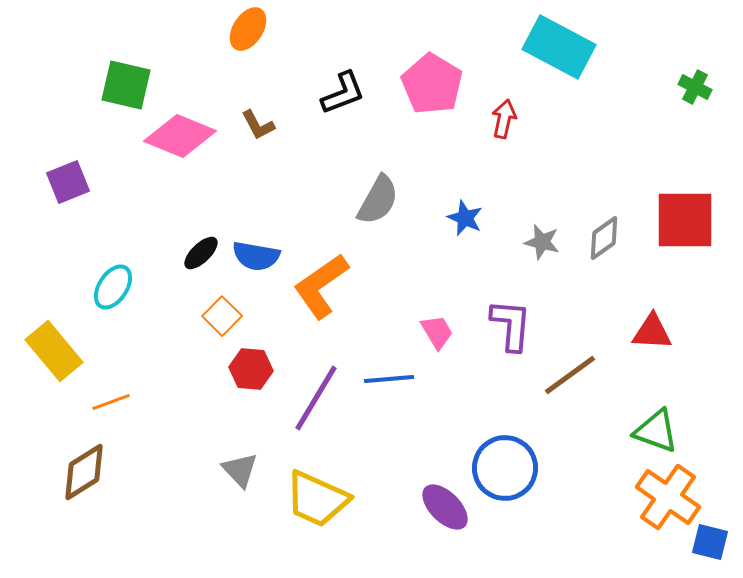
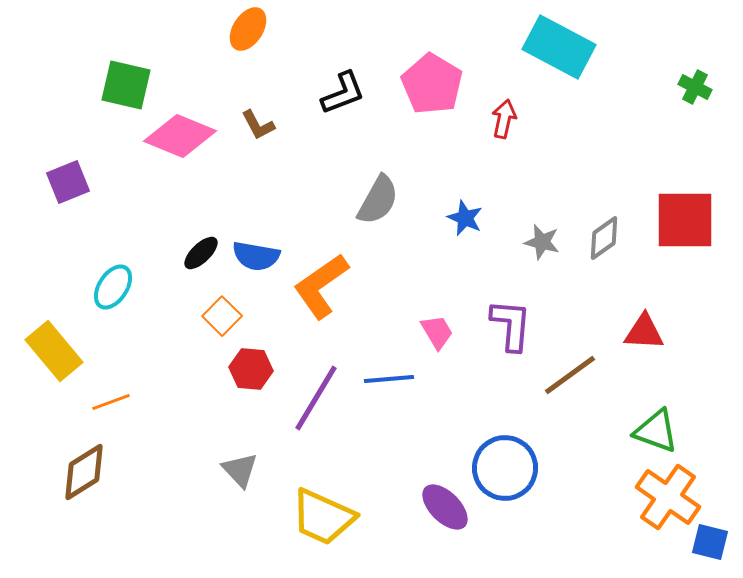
red triangle: moved 8 px left
yellow trapezoid: moved 6 px right, 18 px down
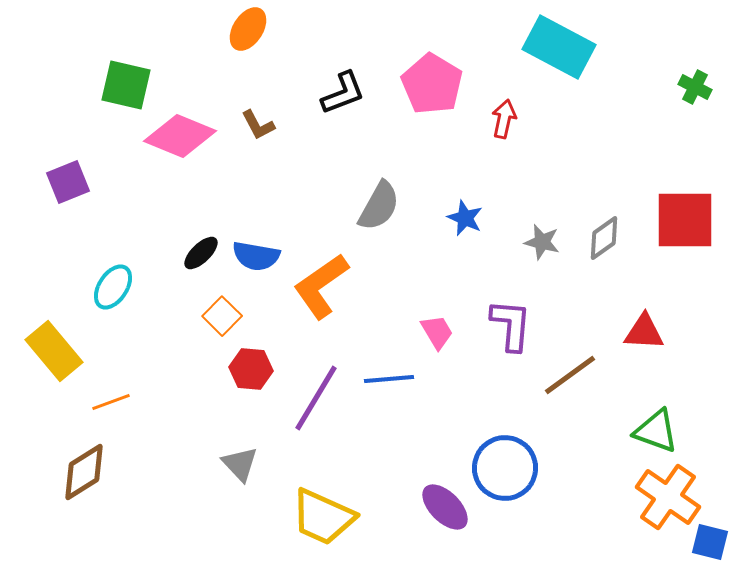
gray semicircle: moved 1 px right, 6 px down
gray triangle: moved 6 px up
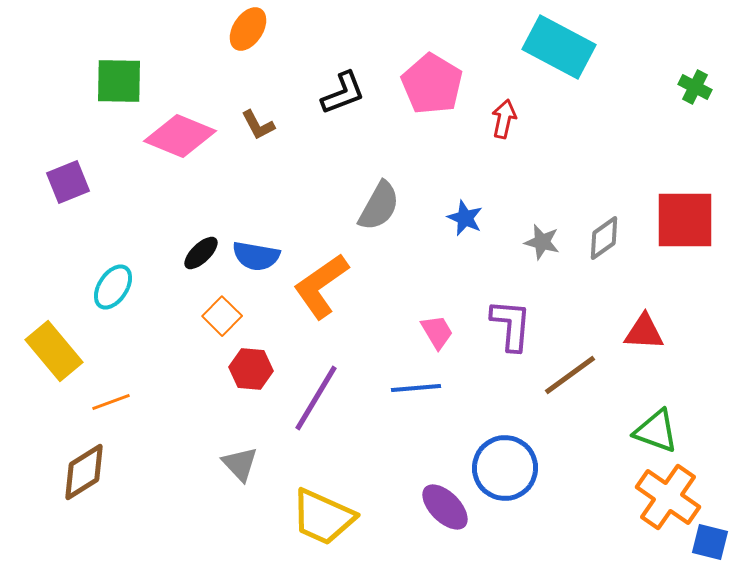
green square: moved 7 px left, 4 px up; rotated 12 degrees counterclockwise
blue line: moved 27 px right, 9 px down
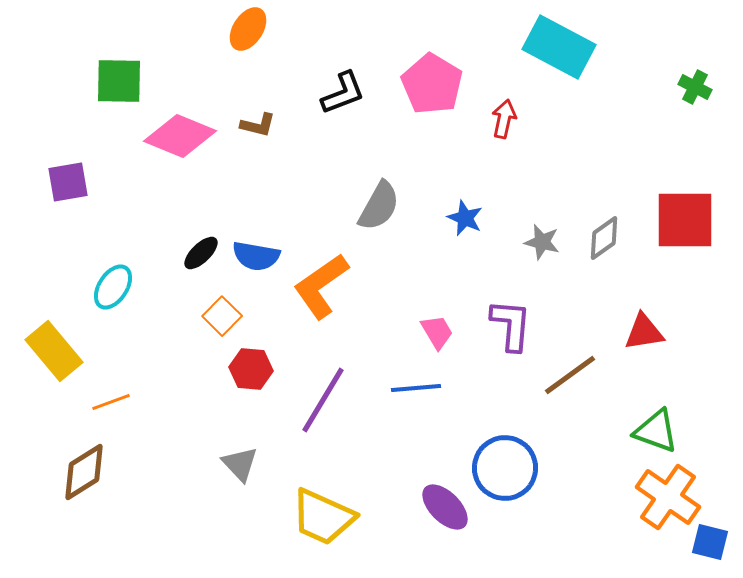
brown L-shape: rotated 48 degrees counterclockwise
purple square: rotated 12 degrees clockwise
red triangle: rotated 12 degrees counterclockwise
purple line: moved 7 px right, 2 px down
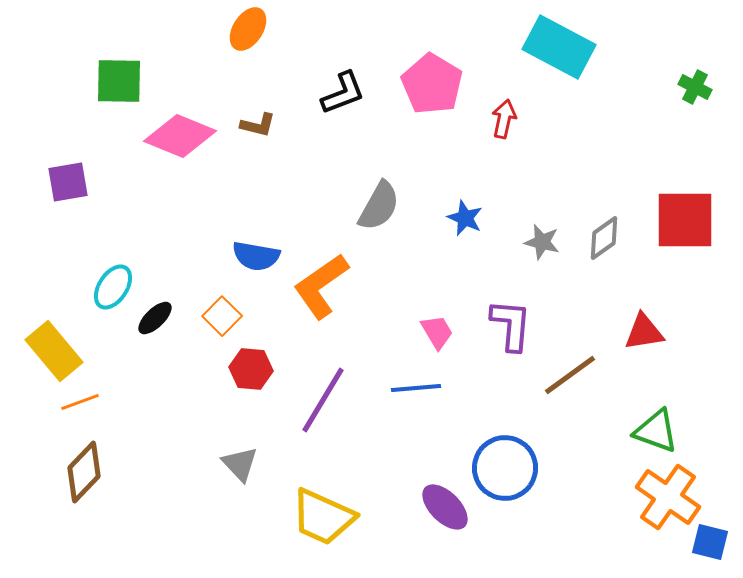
black ellipse: moved 46 px left, 65 px down
orange line: moved 31 px left
brown diamond: rotated 14 degrees counterclockwise
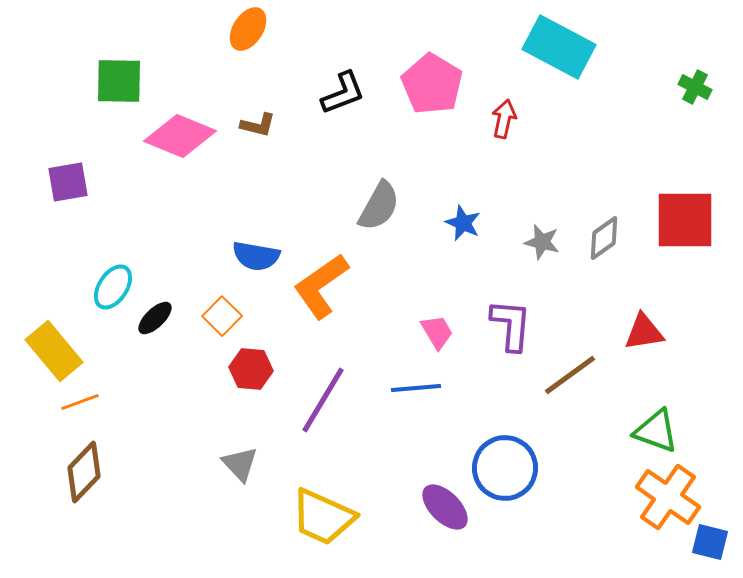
blue star: moved 2 px left, 5 px down
